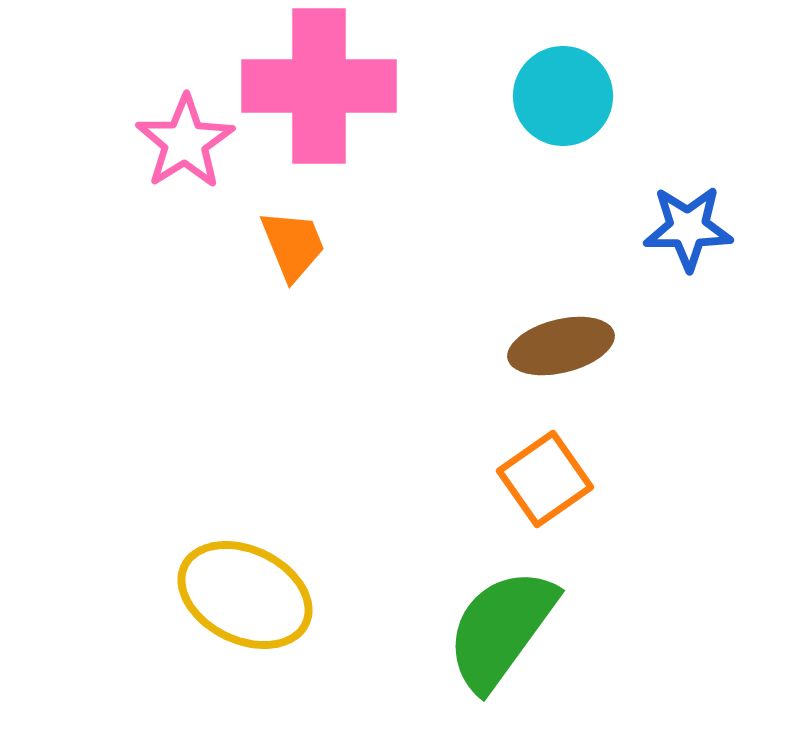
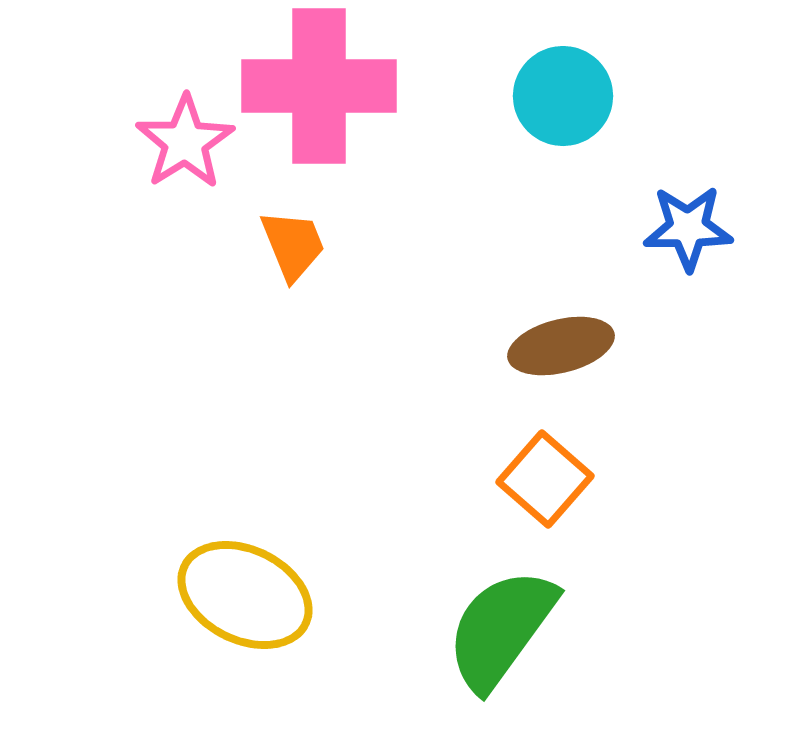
orange square: rotated 14 degrees counterclockwise
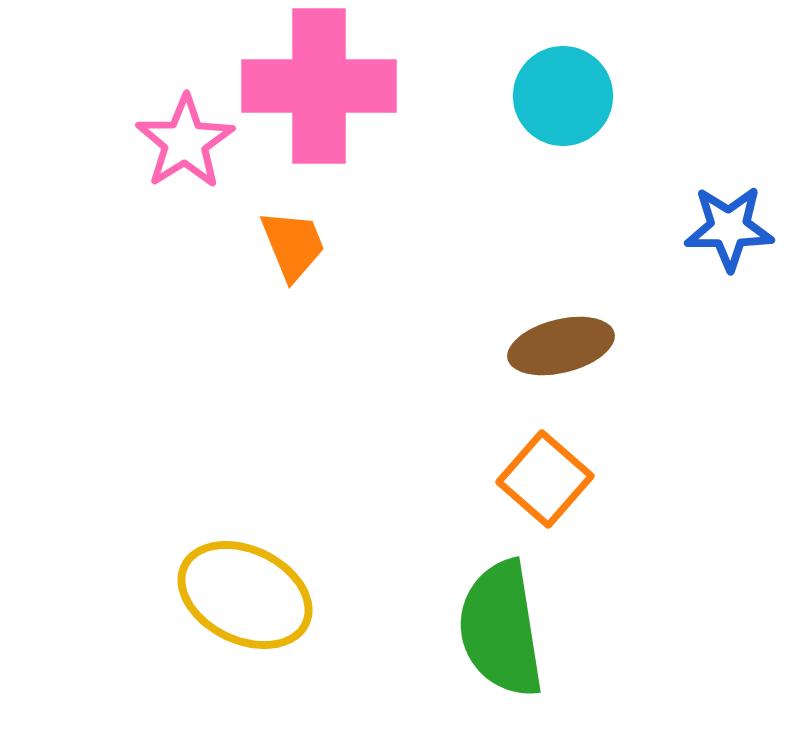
blue star: moved 41 px right
green semicircle: rotated 45 degrees counterclockwise
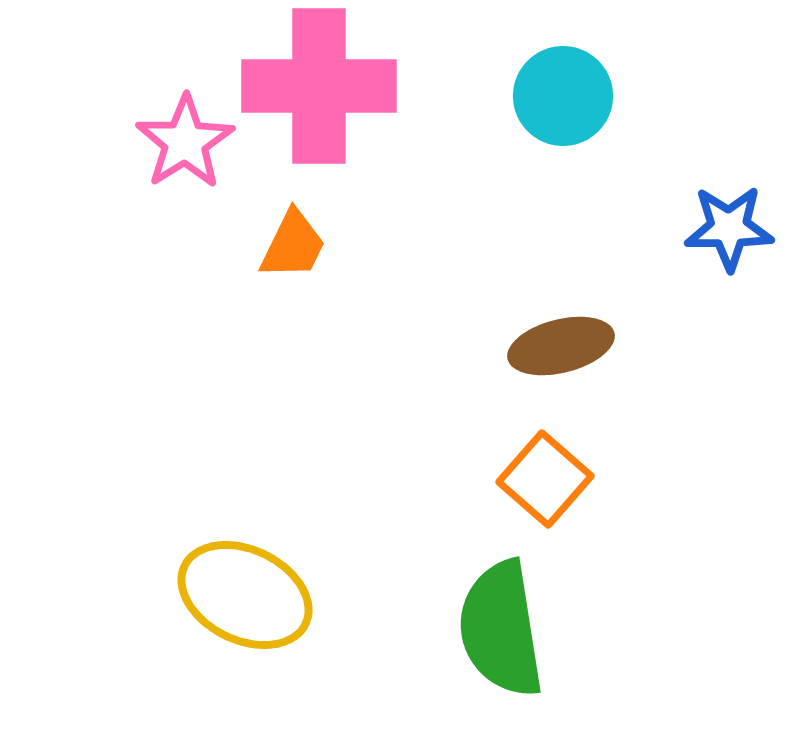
orange trapezoid: rotated 48 degrees clockwise
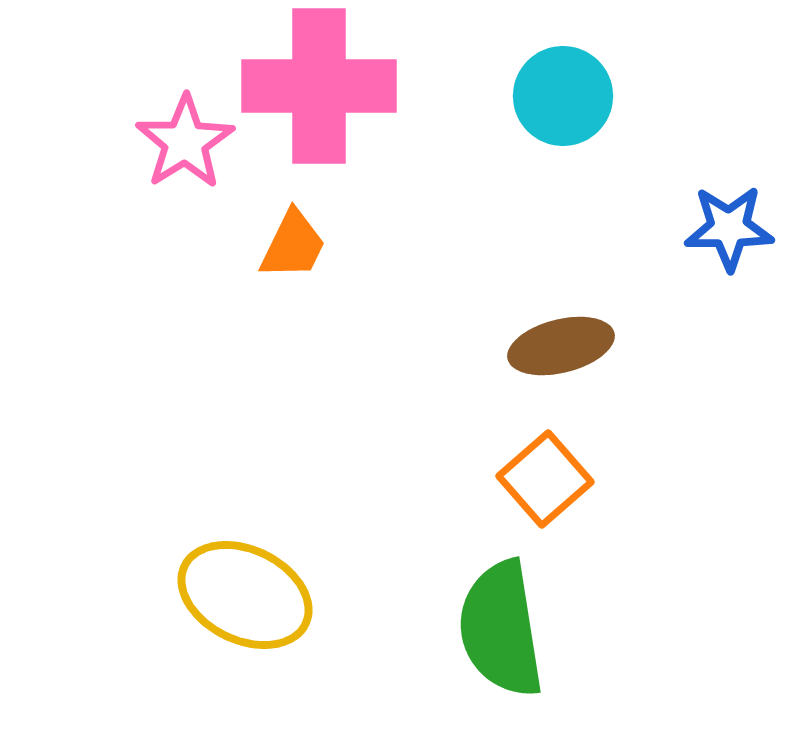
orange square: rotated 8 degrees clockwise
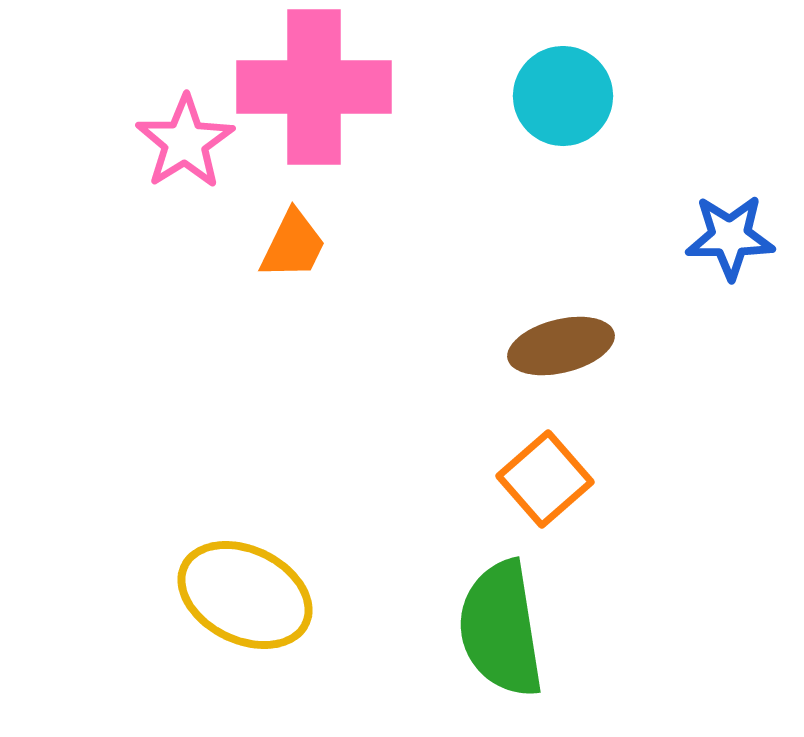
pink cross: moved 5 px left, 1 px down
blue star: moved 1 px right, 9 px down
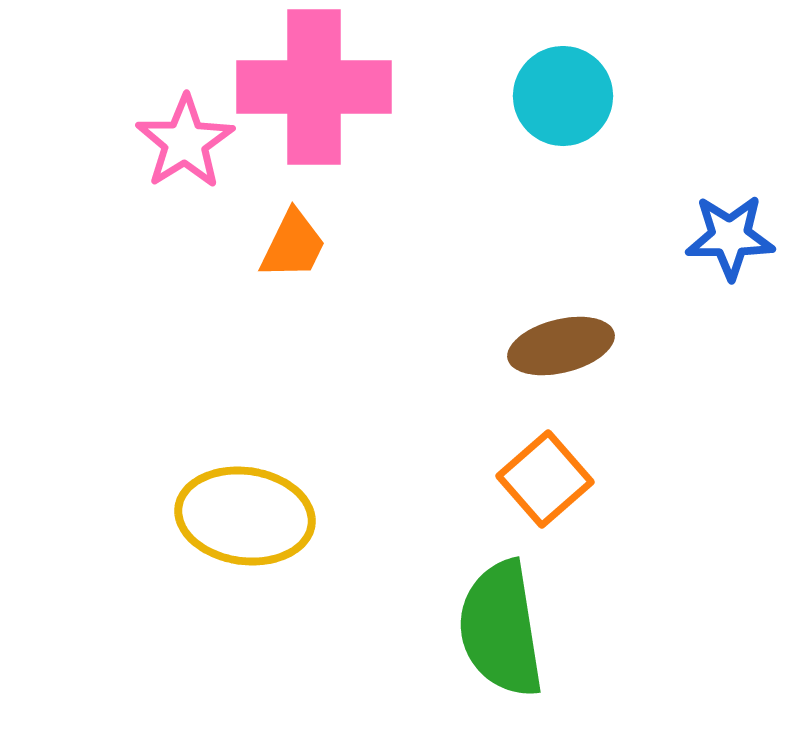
yellow ellipse: moved 79 px up; rotated 18 degrees counterclockwise
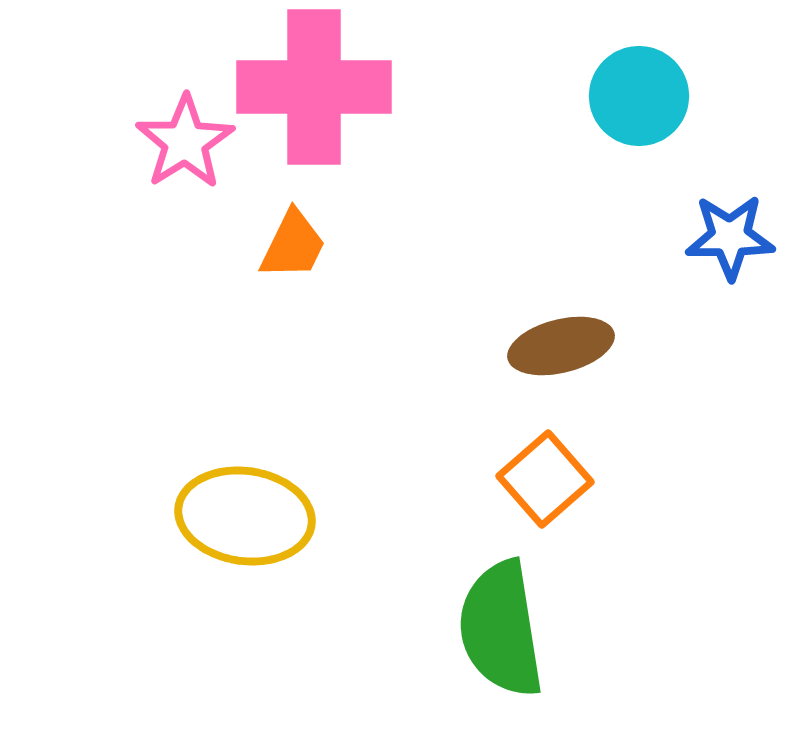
cyan circle: moved 76 px right
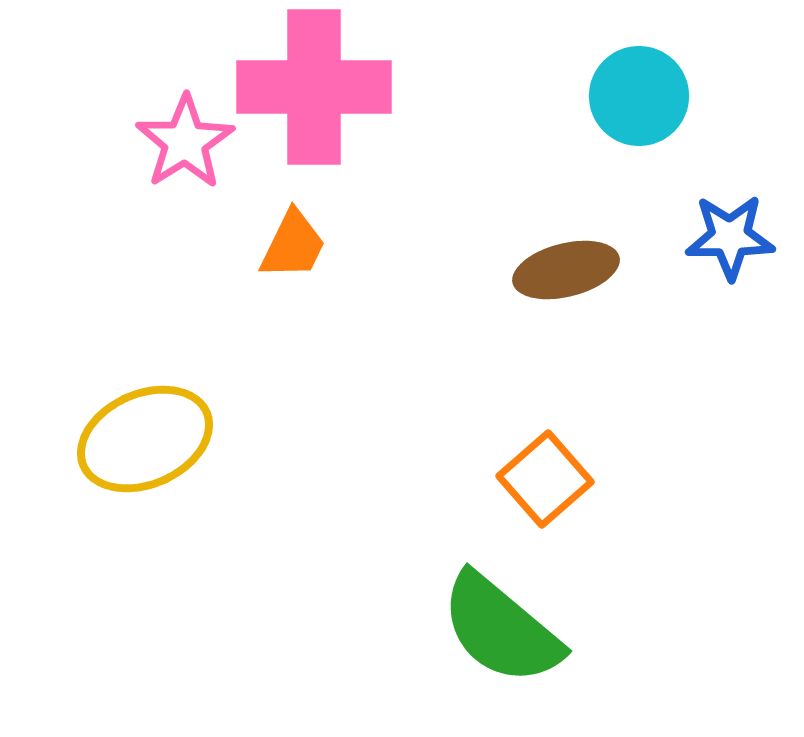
brown ellipse: moved 5 px right, 76 px up
yellow ellipse: moved 100 px left, 77 px up; rotated 32 degrees counterclockwise
green semicircle: rotated 41 degrees counterclockwise
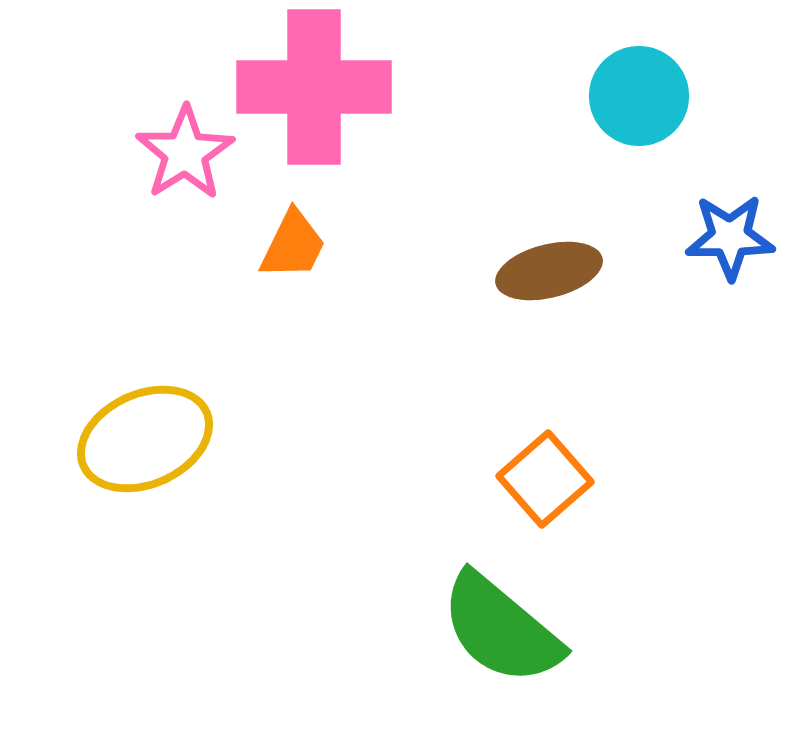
pink star: moved 11 px down
brown ellipse: moved 17 px left, 1 px down
